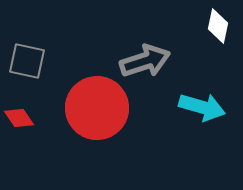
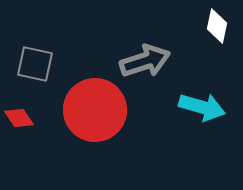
white diamond: moved 1 px left
gray square: moved 8 px right, 3 px down
red circle: moved 2 px left, 2 px down
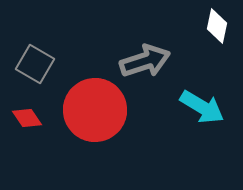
gray square: rotated 18 degrees clockwise
cyan arrow: rotated 15 degrees clockwise
red diamond: moved 8 px right
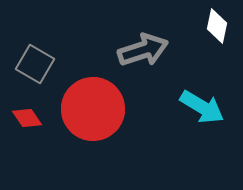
gray arrow: moved 2 px left, 11 px up
red circle: moved 2 px left, 1 px up
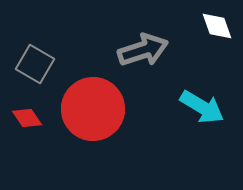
white diamond: rotated 32 degrees counterclockwise
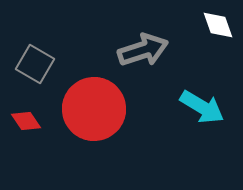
white diamond: moved 1 px right, 1 px up
red circle: moved 1 px right
red diamond: moved 1 px left, 3 px down
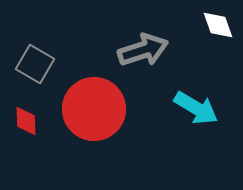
cyan arrow: moved 6 px left, 1 px down
red diamond: rotated 32 degrees clockwise
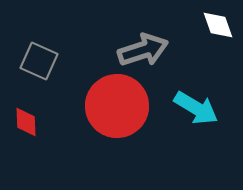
gray square: moved 4 px right, 3 px up; rotated 6 degrees counterclockwise
red circle: moved 23 px right, 3 px up
red diamond: moved 1 px down
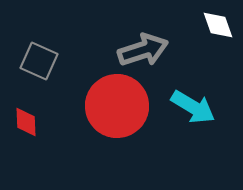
cyan arrow: moved 3 px left, 1 px up
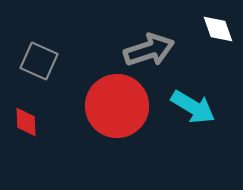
white diamond: moved 4 px down
gray arrow: moved 6 px right
